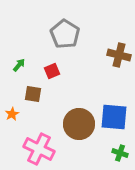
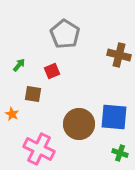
orange star: rotated 16 degrees counterclockwise
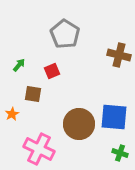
orange star: rotated 16 degrees clockwise
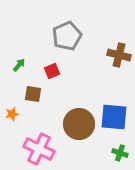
gray pentagon: moved 2 px right, 2 px down; rotated 16 degrees clockwise
orange star: rotated 16 degrees clockwise
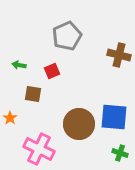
green arrow: rotated 120 degrees counterclockwise
orange star: moved 2 px left, 4 px down; rotated 24 degrees counterclockwise
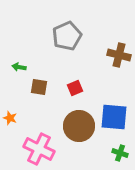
green arrow: moved 2 px down
red square: moved 23 px right, 17 px down
brown square: moved 6 px right, 7 px up
orange star: rotated 16 degrees counterclockwise
brown circle: moved 2 px down
